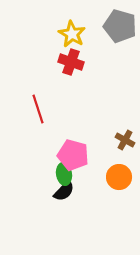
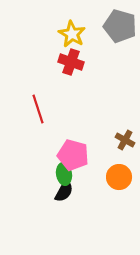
black semicircle: rotated 15 degrees counterclockwise
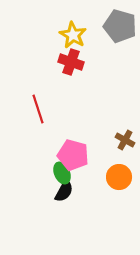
yellow star: moved 1 px right, 1 px down
green ellipse: moved 2 px left, 1 px up; rotated 15 degrees counterclockwise
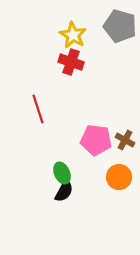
pink pentagon: moved 23 px right, 15 px up; rotated 8 degrees counterclockwise
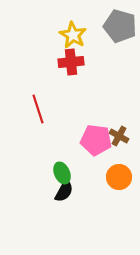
red cross: rotated 25 degrees counterclockwise
brown cross: moved 6 px left, 4 px up
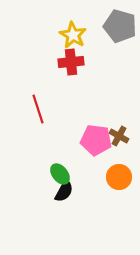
green ellipse: moved 2 px left, 1 px down; rotated 15 degrees counterclockwise
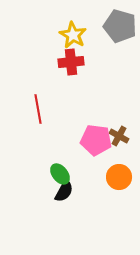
red line: rotated 8 degrees clockwise
